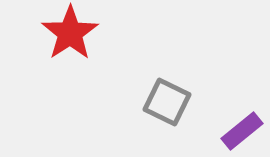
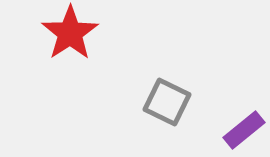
purple rectangle: moved 2 px right, 1 px up
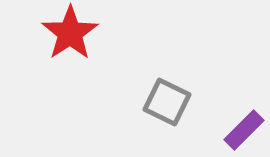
purple rectangle: rotated 6 degrees counterclockwise
